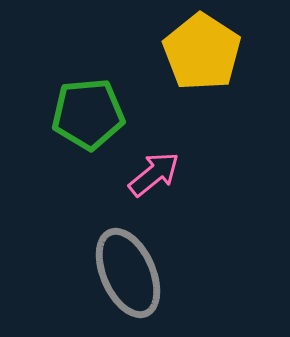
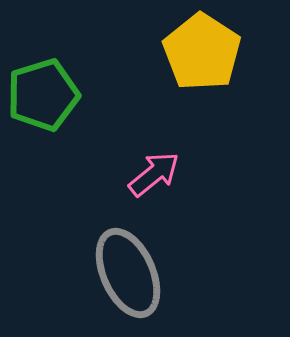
green pentagon: moved 45 px left, 19 px up; rotated 12 degrees counterclockwise
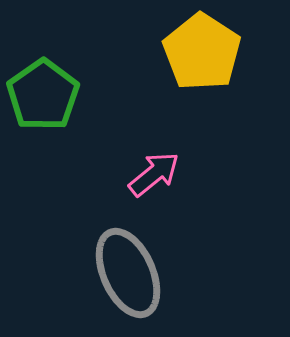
green pentagon: rotated 18 degrees counterclockwise
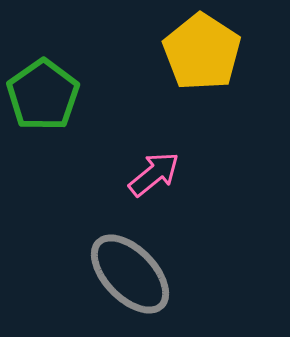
gray ellipse: moved 2 px right, 1 px down; rotated 20 degrees counterclockwise
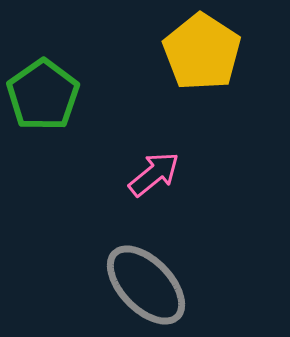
gray ellipse: moved 16 px right, 11 px down
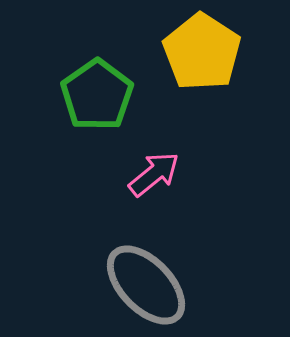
green pentagon: moved 54 px right
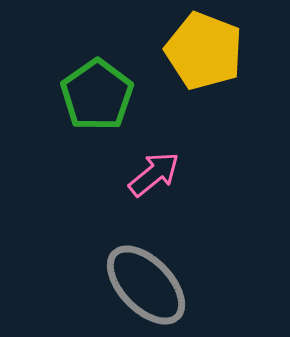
yellow pentagon: moved 2 px right, 1 px up; rotated 12 degrees counterclockwise
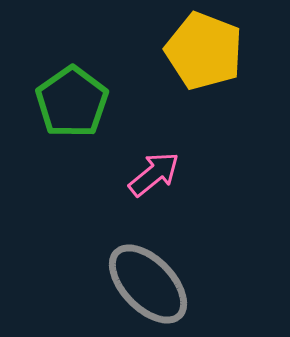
green pentagon: moved 25 px left, 7 px down
gray ellipse: moved 2 px right, 1 px up
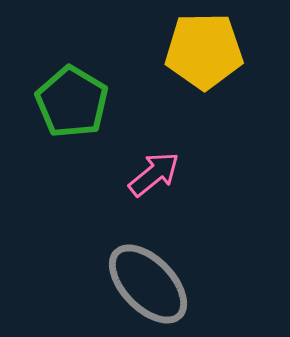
yellow pentagon: rotated 22 degrees counterclockwise
green pentagon: rotated 6 degrees counterclockwise
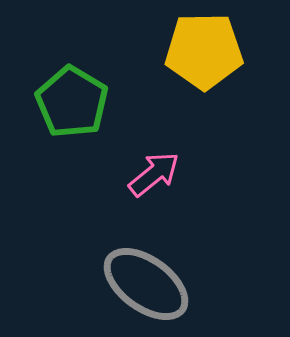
gray ellipse: moved 2 px left; rotated 10 degrees counterclockwise
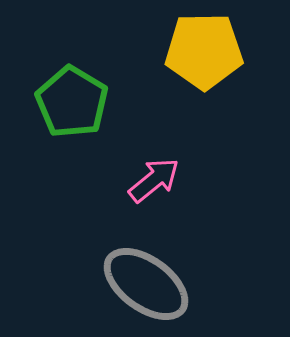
pink arrow: moved 6 px down
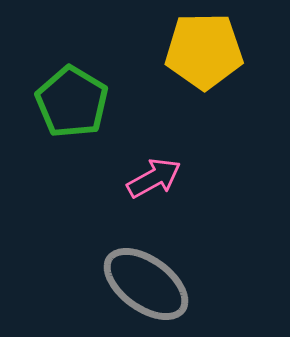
pink arrow: moved 2 px up; rotated 10 degrees clockwise
